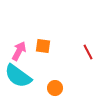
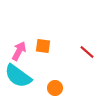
red line: moved 1 px left; rotated 21 degrees counterclockwise
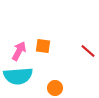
red line: moved 1 px right, 1 px up
cyan semicircle: rotated 40 degrees counterclockwise
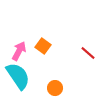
orange square: rotated 28 degrees clockwise
red line: moved 2 px down
cyan semicircle: rotated 120 degrees counterclockwise
